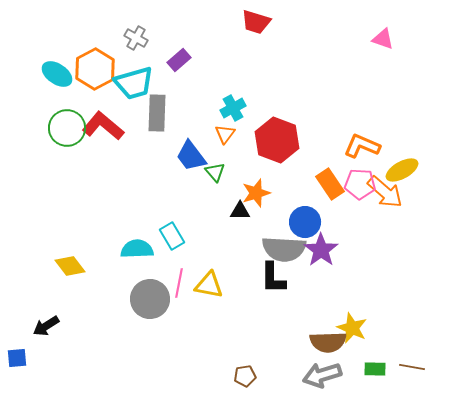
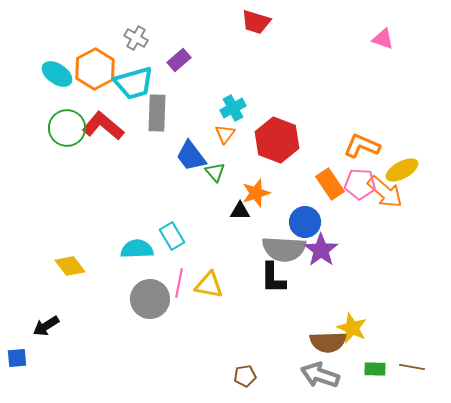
gray arrow: moved 2 px left; rotated 36 degrees clockwise
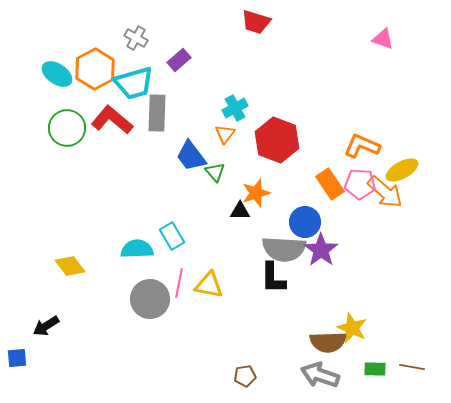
cyan cross: moved 2 px right
red L-shape: moved 9 px right, 6 px up
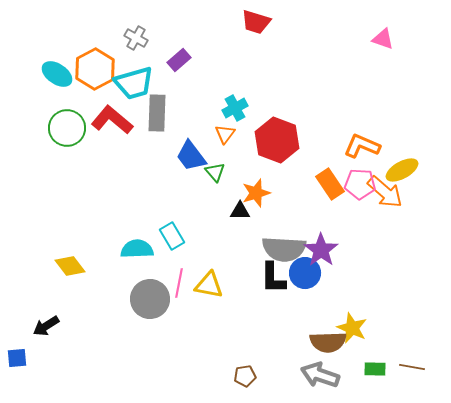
blue circle: moved 51 px down
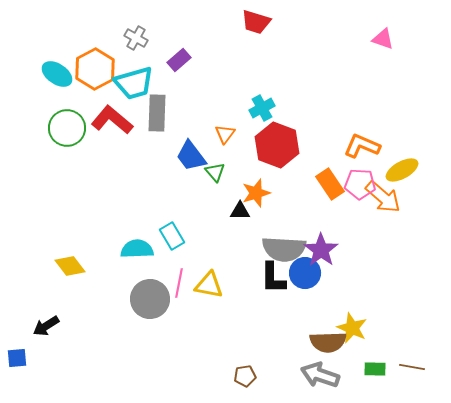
cyan cross: moved 27 px right
red hexagon: moved 5 px down
orange arrow: moved 2 px left, 5 px down
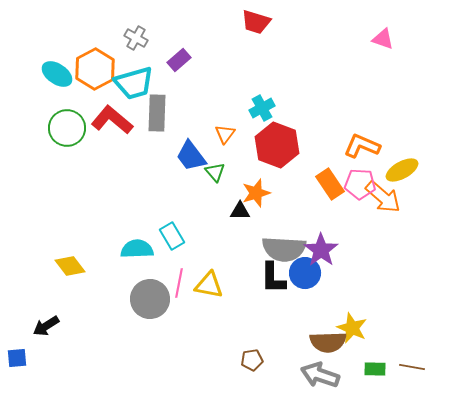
brown pentagon: moved 7 px right, 16 px up
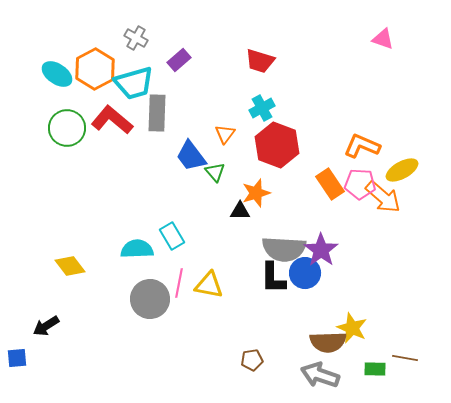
red trapezoid: moved 4 px right, 39 px down
brown line: moved 7 px left, 9 px up
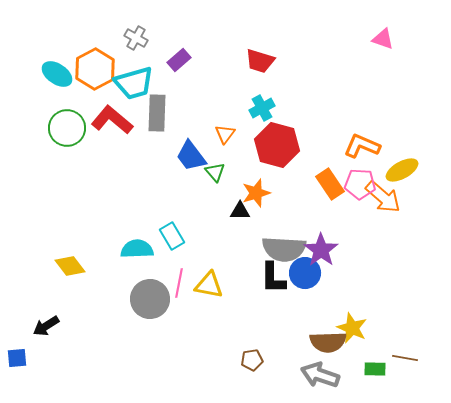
red hexagon: rotated 6 degrees counterclockwise
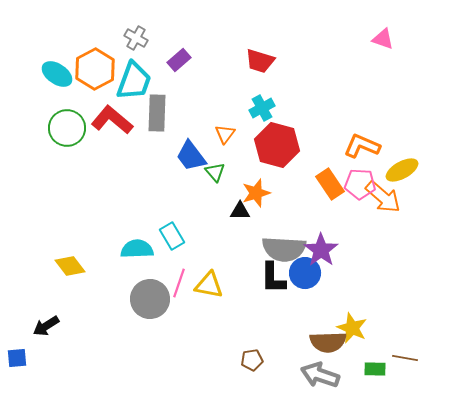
cyan trapezoid: moved 2 px up; rotated 54 degrees counterclockwise
pink line: rotated 8 degrees clockwise
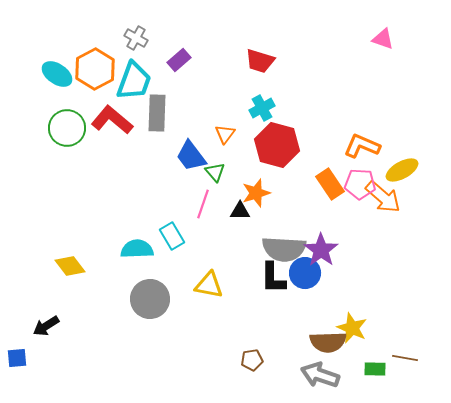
pink line: moved 24 px right, 79 px up
